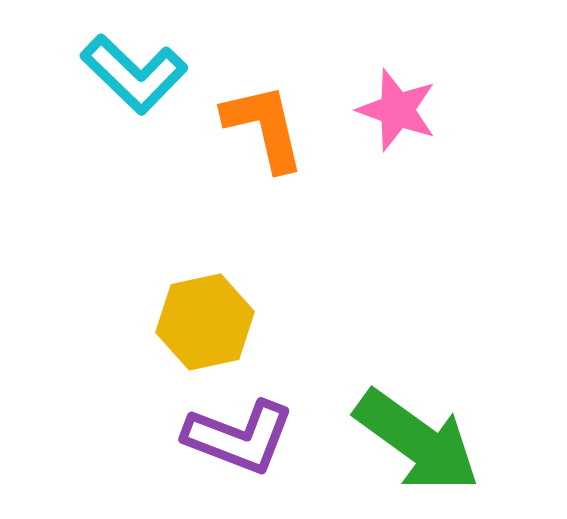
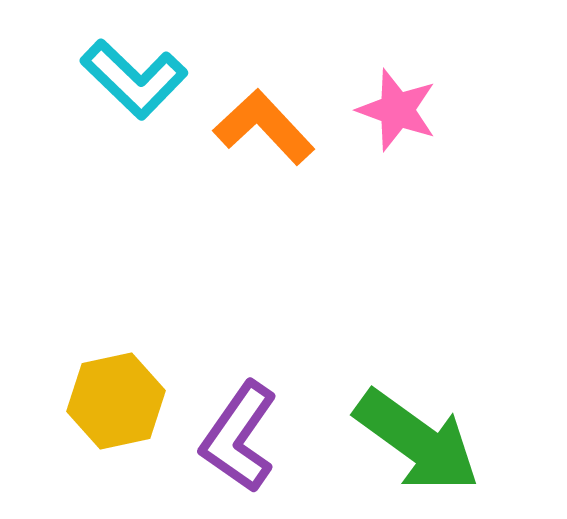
cyan L-shape: moved 5 px down
orange L-shape: rotated 30 degrees counterclockwise
yellow hexagon: moved 89 px left, 79 px down
purple L-shape: rotated 104 degrees clockwise
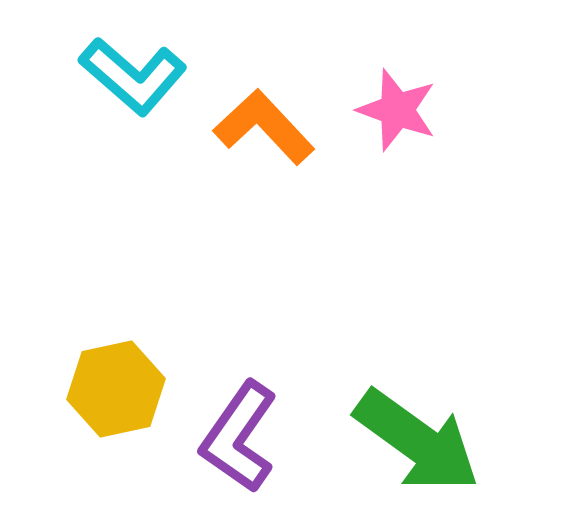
cyan L-shape: moved 1 px left, 3 px up; rotated 3 degrees counterclockwise
yellow hexagon: moved 12 px up
